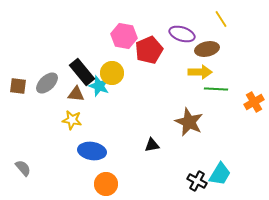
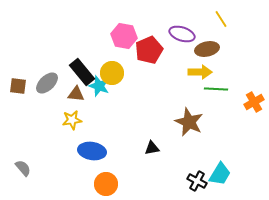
yellow star: rotated 18 degrees counterclockwise
black triangle: moved 3 px down
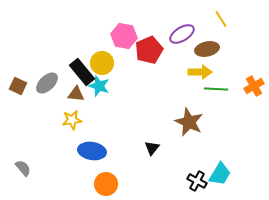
purple ellipse: rotated 50 degrees counterclockwise
yellow circle: moved 10 px left, 10 px up
brown square: rotated 18 degrees clockwise
orange cross: moved 16 px up
black triangle: rotated 42 degrees counterclockwise
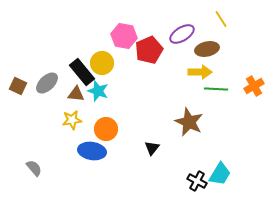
cyan star: moved 1 px left, 5 px down
gray semicircle: moved 11 px right
orange circle: moved 55 px up
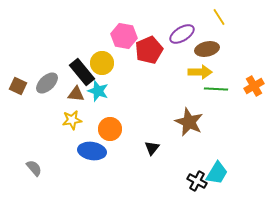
yellow line: moved 2 px left, 2 px up
orange circle: moved 4 px right
cyan trapezoid: moved 3 px left, 1 px up
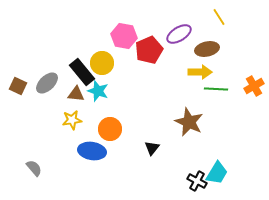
purple ellipse: moved 3 px left
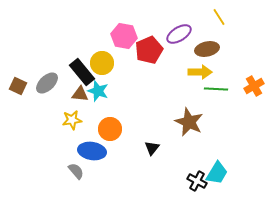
brown triangle: moved 4 px right
gray semicircle: moved 42 px right, 3 px down
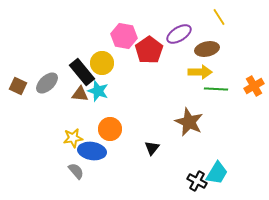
red pentagon: rotated 12 degrees counterclockwise
yellow star: moved 1 px right, 18 px down
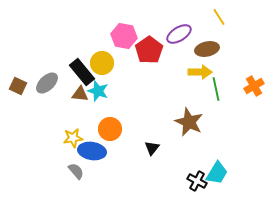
green line: rotated 75 degrees clockwise
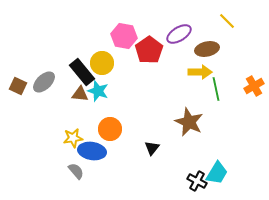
yellow line: moved 8 px right, 4 px down; rotated 12 degrees counterclockwise
gray ellipse: moved 3 px left, 1 px up
